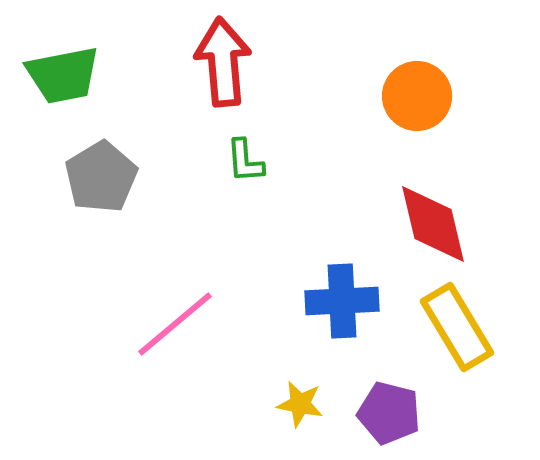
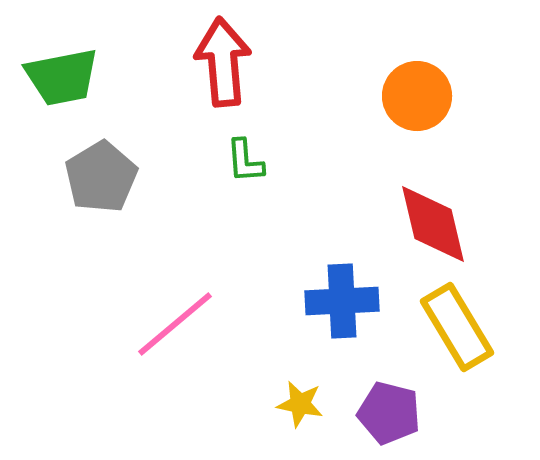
green trapezoid: moved 1 px left, 2 px down
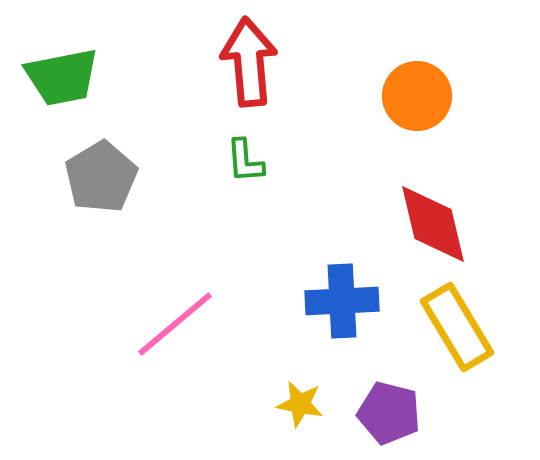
red arrow: moved 26 px right
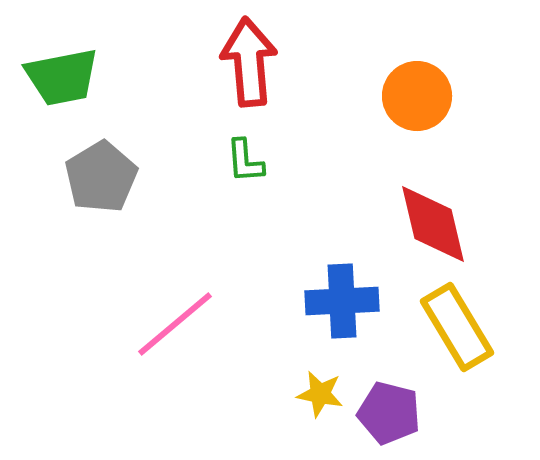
yellow star: moved 20 px right, 10 px up
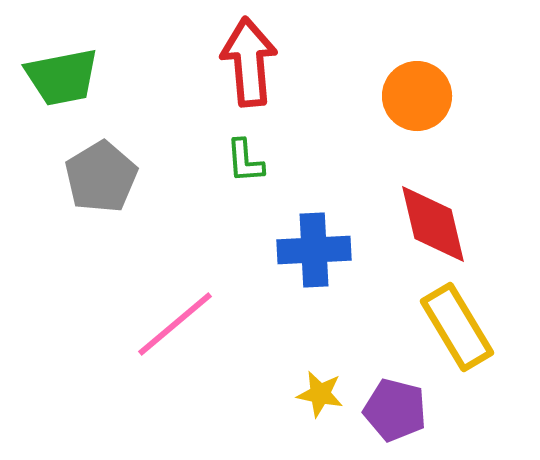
blue cross: moved 28 px left, 51 px up
purple pentagon: moved 6 px right, 3 px up
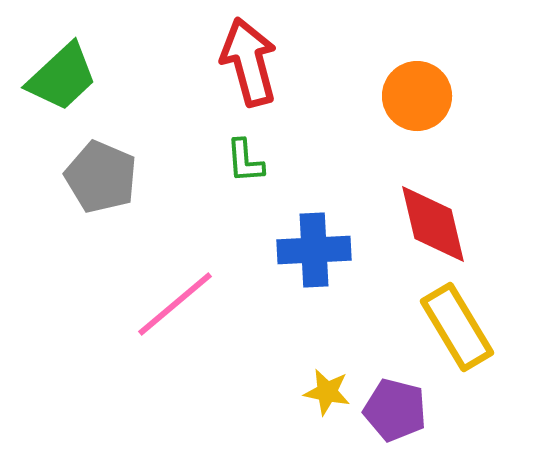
red arrow: rotated 10 degrees counterclockwise
green trapezoid: rotated 32 degrees counterclockwise
gray pentagon: rotated 18 degrees counterclockwise
pink line: moved 20 px up
yellow star: moved 7 px right, 2 px up
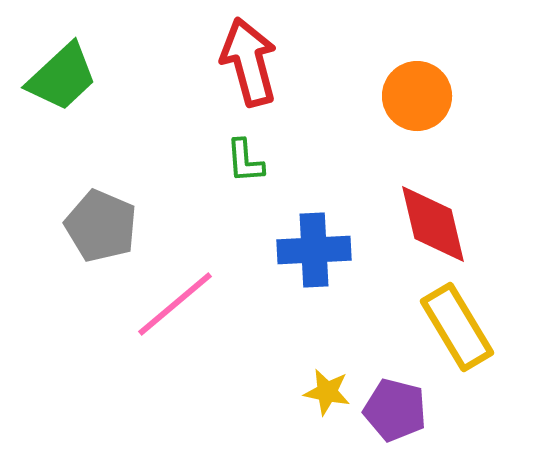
gray pentagon: moved 49 px down
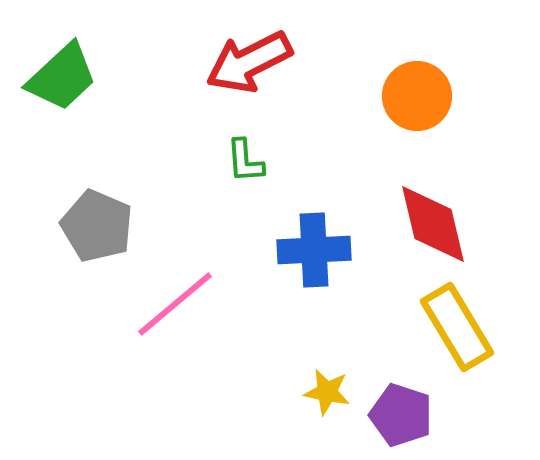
red arrow: rotated 102 degrees counterclockwise
gray pentagon: moved 4 px left
purple pentagon: moved 6 px right, 5 px down; rotated 4 degrees clockwise
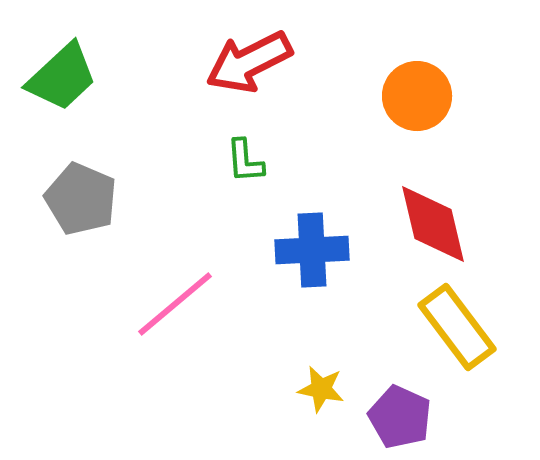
gray pentagon: moved 16 px left, 27 px up
blue cross: moved 2 px left
yellow rectangle: rotated 6 degrees counterclockwise
yellow star: moved 6 px left, 3 px up
purple pentagon: moved 1 px left, 2 px down; rotated 6 degrees clockwise
